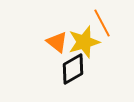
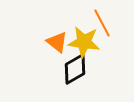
yellow star: rotated 24 degrees clockwise
black diamond: moved 2 px right
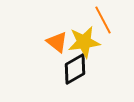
orange line: moved 1 px right, 3 px up
yellow star: rotated 16 degrees counterclockwise
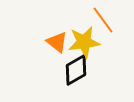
orange line: rotated 8 degrees counterclockwise
black diamond: moved 1 px right, 1 px down
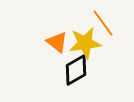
orange line: moved 3 px down
yellow star: moved 1 px right, 1 px down
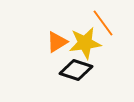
orange triangle: rotated 50 degrees clockwise
black diamond: rotated 48 degrees clockwise
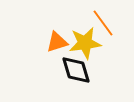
orange triangle: rotated 15 degrees clockwise
black diamond: rotated 56 degrees clockwise
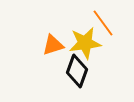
orange triangle: moved 4 px left, 3 px down
black diamond: moved 1 px right, 1 px down; rotated 36 degrees clockwise
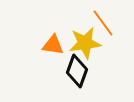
orange triangle: rotated 25 degrees clockwise
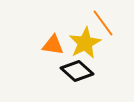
yellow star: rotated 20 degrees counterclockwise
black diamond: rotated 68 degrees counterclockwise
